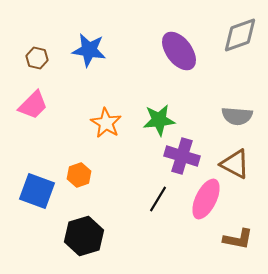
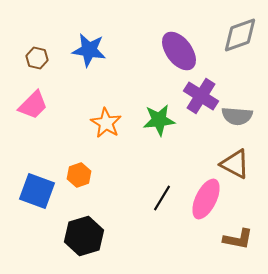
purple cross: moved 19 px right, 60 px up; rotated 16 degrees clockwise
black line: moved 4 px right, 1 px up
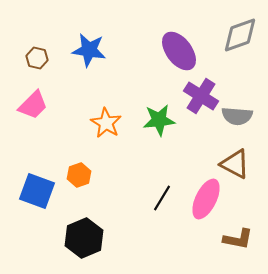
black hexagon: moved 2 px down; rotated 6 degrees counterclockwise
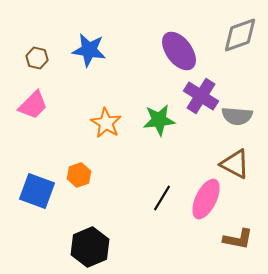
black hexagon: moved 6 px right, 9 px down
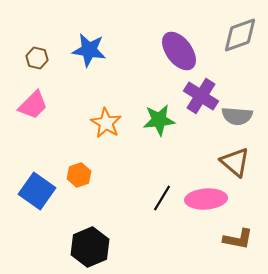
brown triangle: moved 2 px up; rotated 12 degrees clockwise
blue square: rotated 15 degrees clockwise
pink ellipse: rotated 60 degrees clockwise
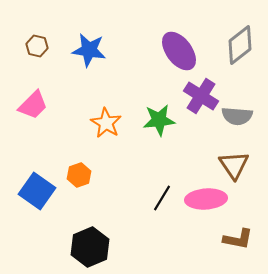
gray diamond: moved 10 px down; rotated 18 degrees counterclockwise
brown hexagon: moved 12 px up
brown triangle: moved 1 px left, 3 px down; rotated 16 degrees clockwise
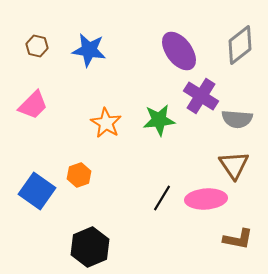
gray semicircle: moved 3 px down
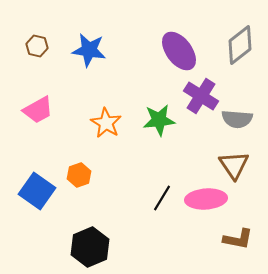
pink trapezoid: moved 5 px right, 5 px down; rotated 16 degrees clockwise
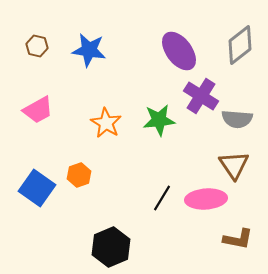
blue square: moved 3 px up
black hexagon: moved 21 px right
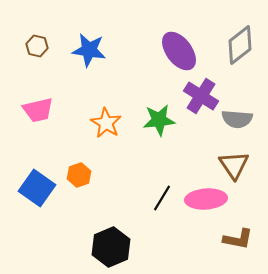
pink trapezoid: rotated 16 degrees clockwise
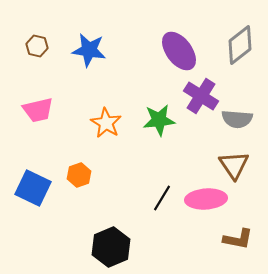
blue square: moved 4 px left; rotated 9 degrees counterclockwise
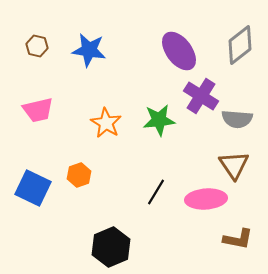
black line: moved 6 px left, 6 px up
